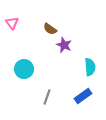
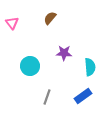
brown semicircle: moved 11 px up; rotated 96 degrees clockwise
purple star: moved 8 px down; rotated 21 degrees counterclockwise
cyan circle: moved 6 px right, 3 px up
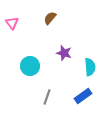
purple star: rotated 14 degrees clockwise
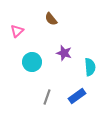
brown semicircle: moved 1 px right, 1 px down; rotated 80 degrees counterclockwise
pink triangle: moved 5 px right, 8 px down; rotated 24 degrees clockwise
cyan circle: moved 2 px right, 4 px up
blue rectangle: moved 6 px left
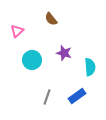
cyan circle: moved 2 px up
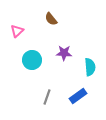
purple star: rotated 14 degrees counterclockwise
blue rectangle: moved 1 px right
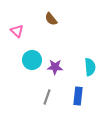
pink triangle: rotated 32 degrees counterclockwise
purple star: moved 9 px left, 14 px down
blue rectangle: rotated 48 degrees counterclockwise
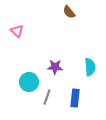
brown semicircle: moved 18 px right, 7 px up
cyan circle: moved 3 px left, 22 px down
blue rectangle: moved 3 px left, 2 px down
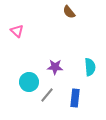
gray line: moved 2 px up; rotated 21 degrees clockwise
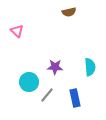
brown semicircle: rotated 64 degrees counterclockwise
blue rectangle: rotated 18 degrees counterclockwise
